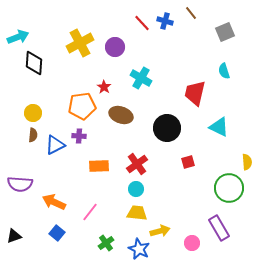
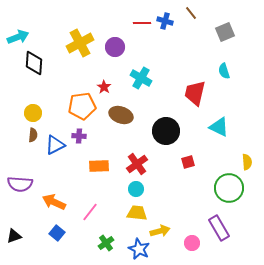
red line: rotated 48 degrees counterclockwise
black circle: moved 1 px left, 3 px down
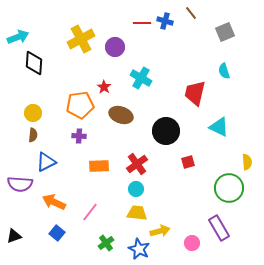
yellow cross: moved 1 px right, 4 px up
orange pentagon: moved 2 px left, 1 px up
blue triangle: moved 9 px left, 17 px down
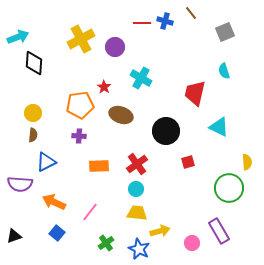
purple rectangle: moved 3 px down
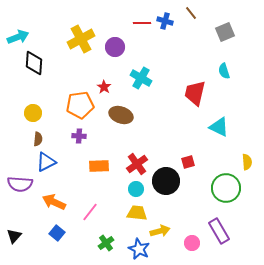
black circle: moved 50 px down
brown semicircle: moved 5 px right, 4 px down
green circle: moved 3 px left
black triangle: rotated 28 degrees counterclockwise
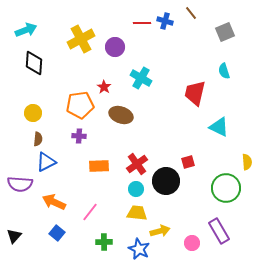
cyan arrow: moved 8 px right, 7 px up
green cross: moved 2 px left, 1 px up; rotated 35 degrees clockwise
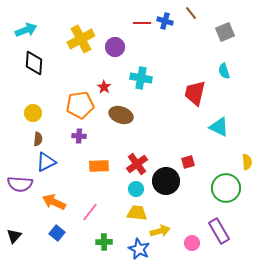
cyan cross: rotated 20 degrees counterclockwise
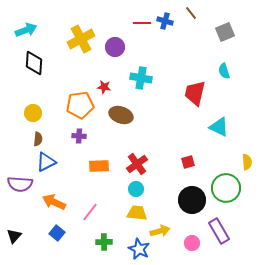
red star: rotated 24 degrees counterclockwise
black circle: moved 26 px right, 19 px down
